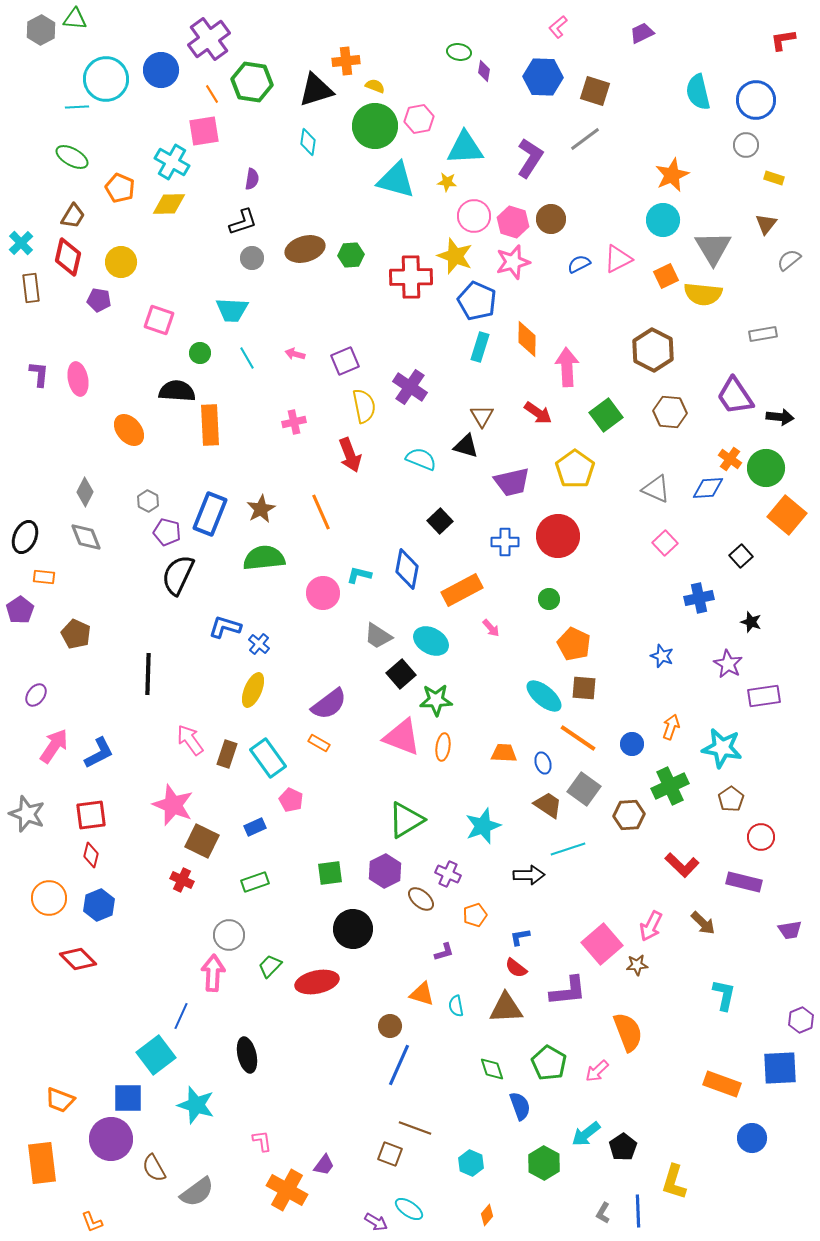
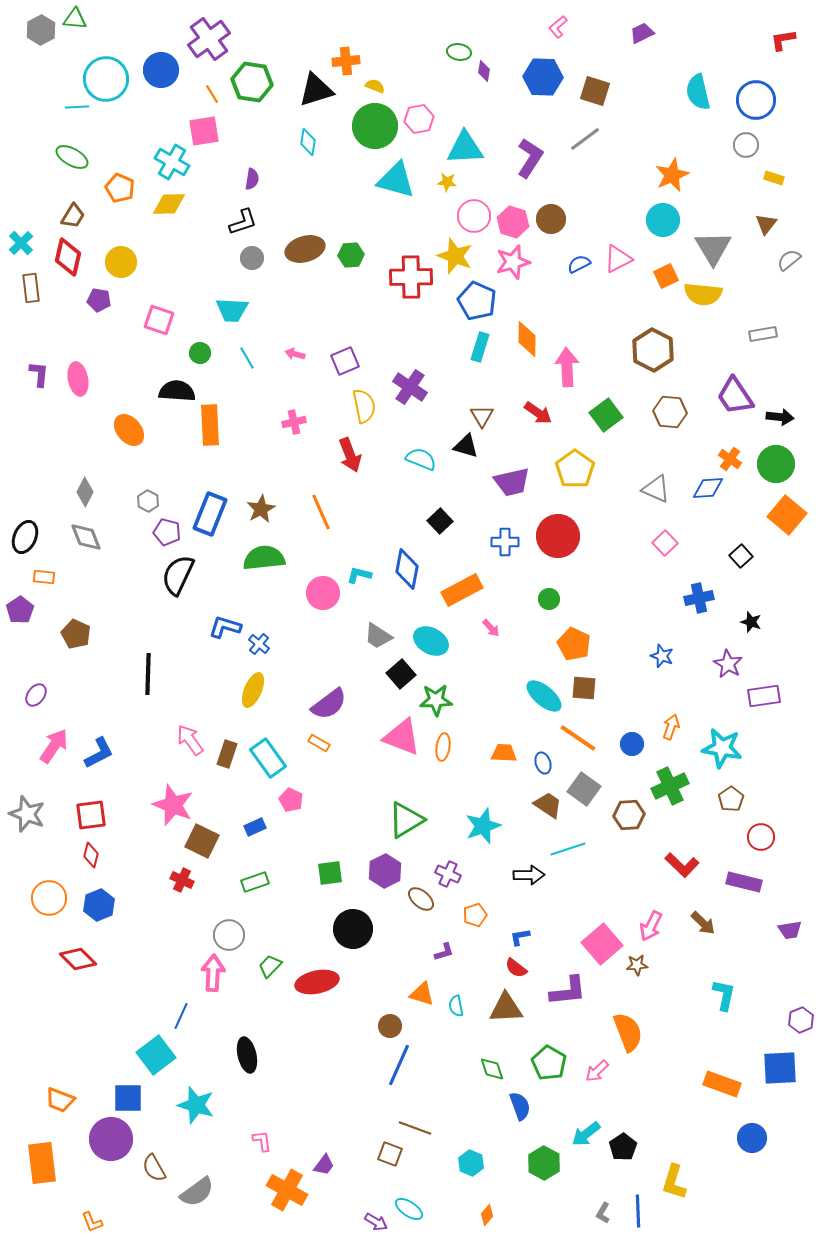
green circle at (766, 468): moved 10 px right, 4 px up
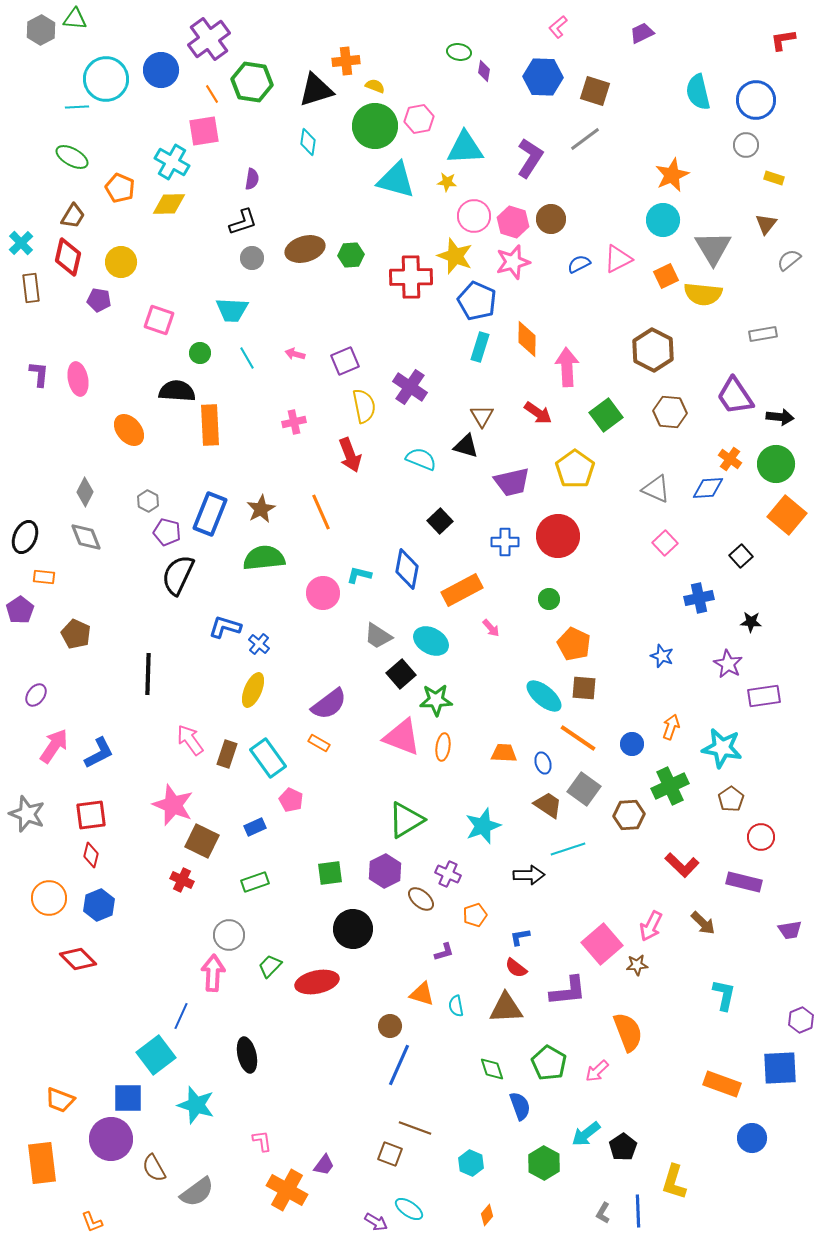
black star at (751, 622): rotated 15 degrees counterclockwise
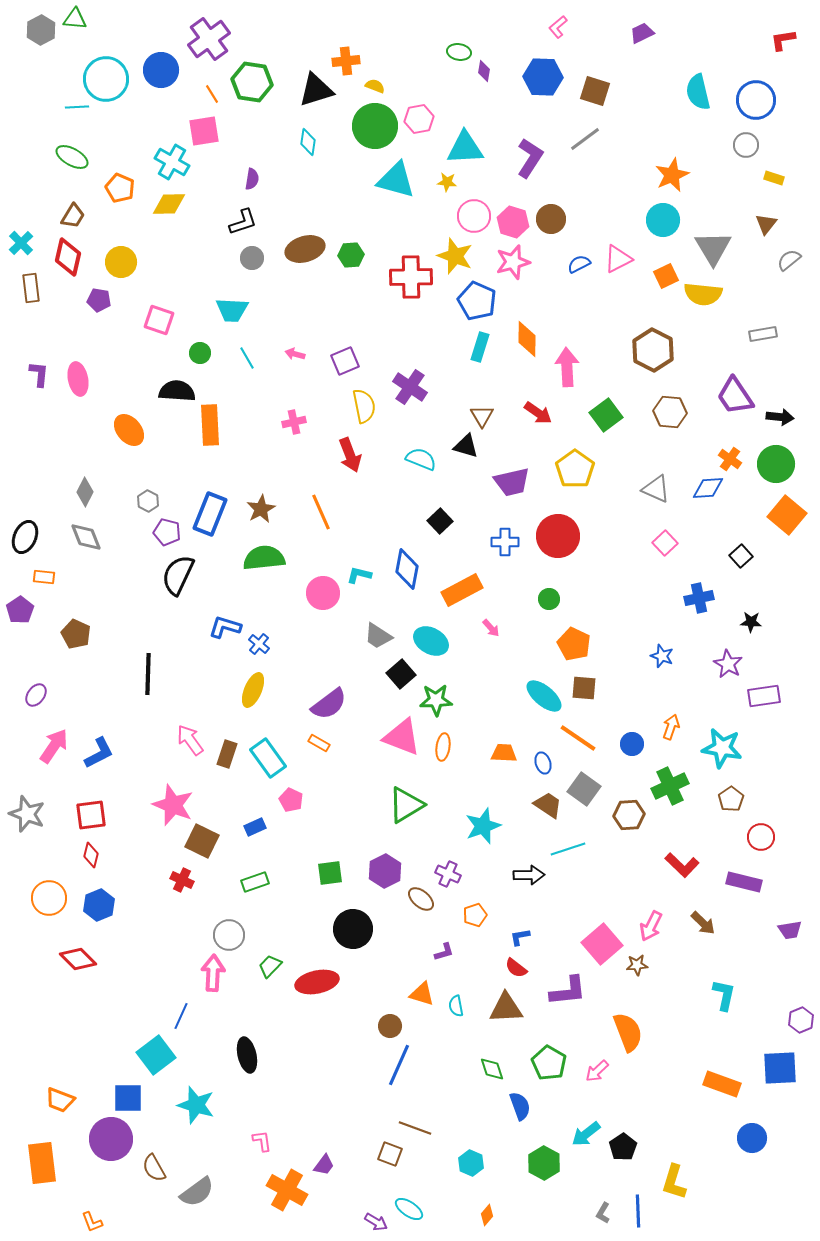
green triangle at (406, 820): moved 15 px up
